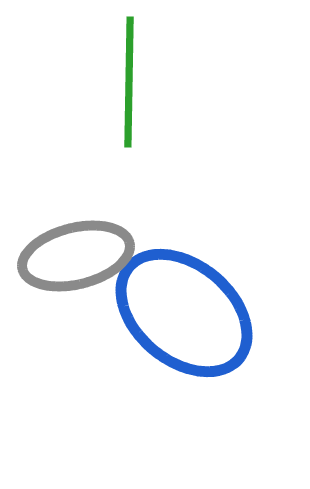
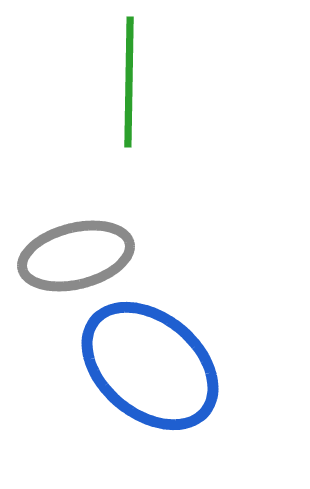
blue ellipse: moved 34 px left, 53 px down
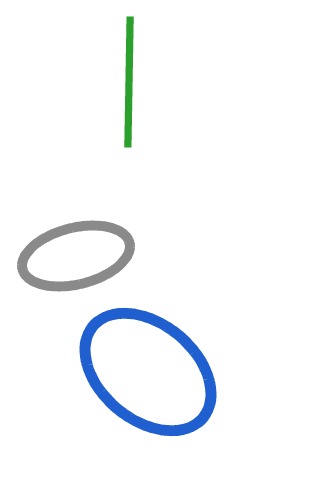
blue ellipse: moved 2 px left, 6 px down
